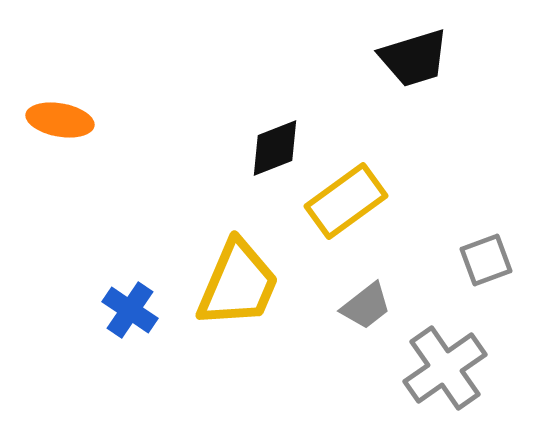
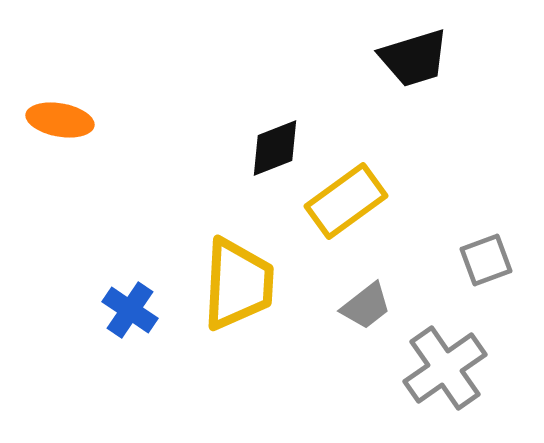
yellow trapezoid: rotated 20 degrees counterclockwise
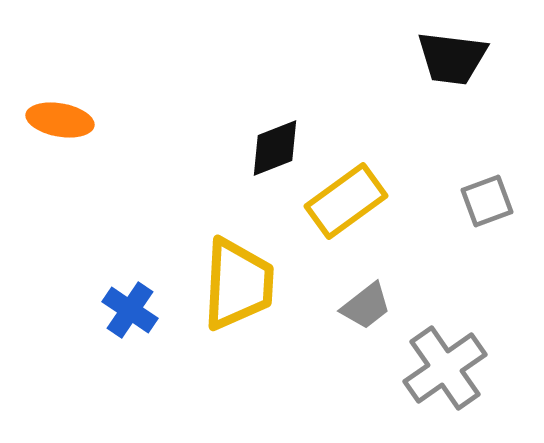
black trapezoid: moved 38 px right; rotated 24 degrees clockwise
gray square: moved 1 px right, 59 px up
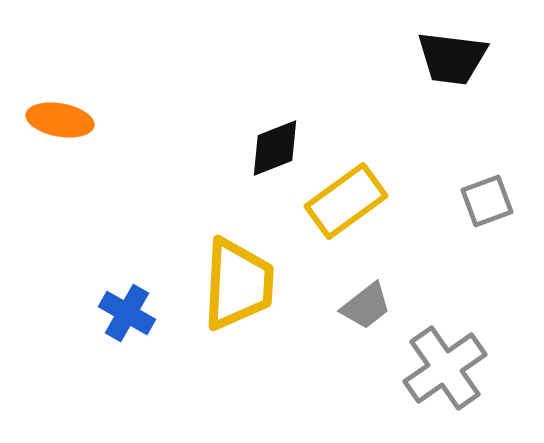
blue cross: moved 3 px left, 3 px down; rotated 4 degrees counterclockwise
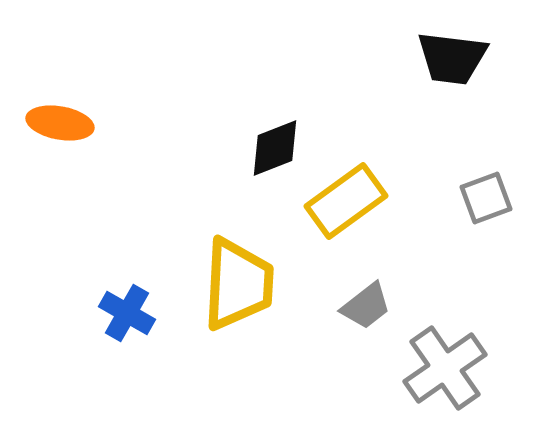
orange ellipse: moved 3 px down
gray square: moved 1 px left, 3 px up
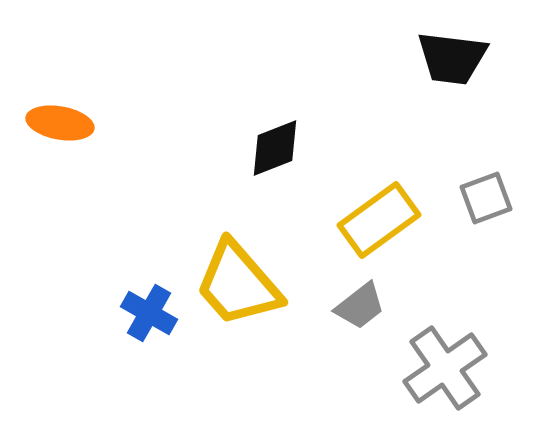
yellow rectangle: moved 33 px right, 19 px down
yellow trapezoid: rotated 136 degrees clockwise
gray trapezoid: moved 6 px left
blue cross: moved 22 px right
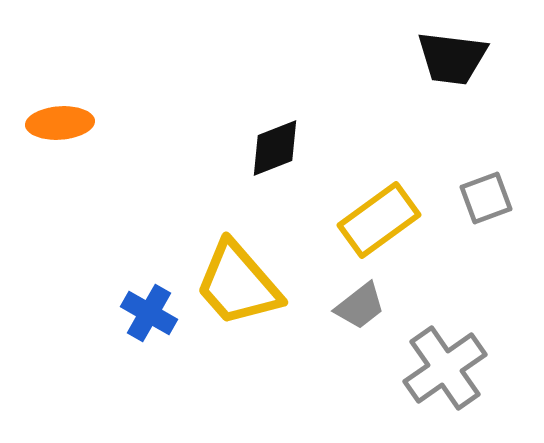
orange ellipse: rotated 14 degrees counterclockwise
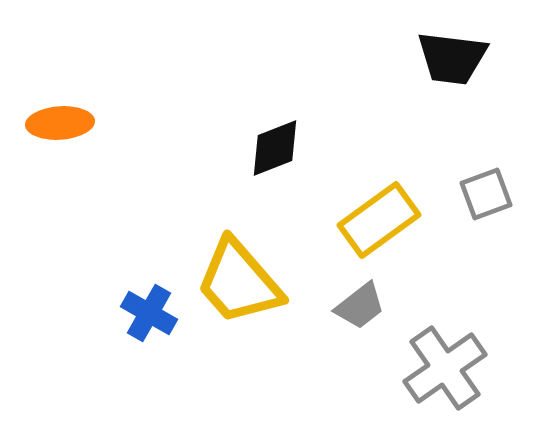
gray square: moved 4 px up
yellow trapezoid: moved 1 px right, 2 px up
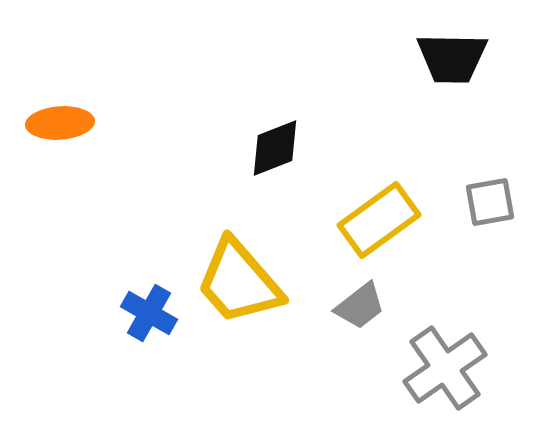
black trapezoid: rotated 6 degrees counterclockwise
gray square: moved 4 px right, 8 px down; rotated 10 degrees clockwise
